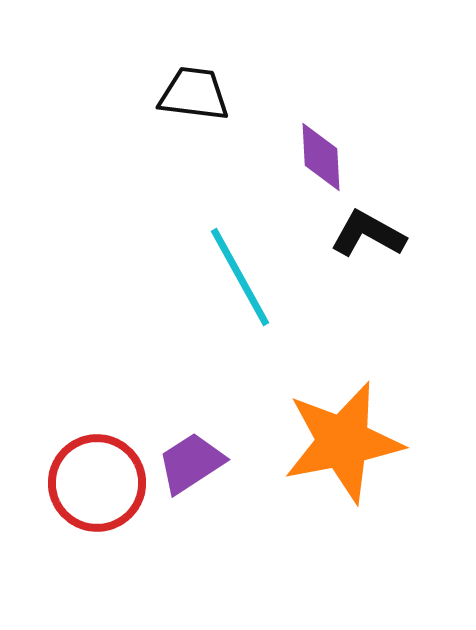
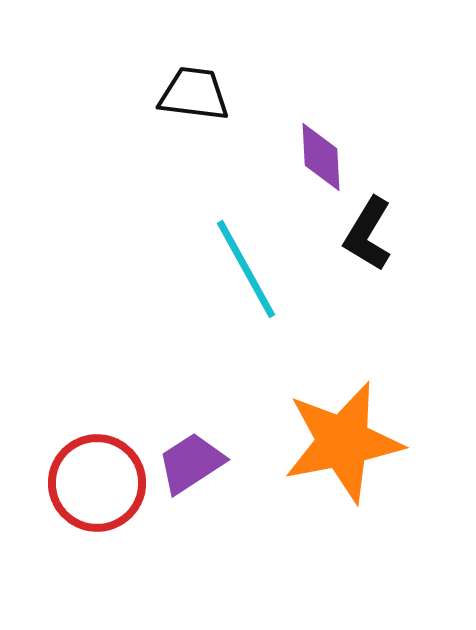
black L-shape: rotated 88 degrees counterclockwise
cyan line: moved 6 px right, 8 px up
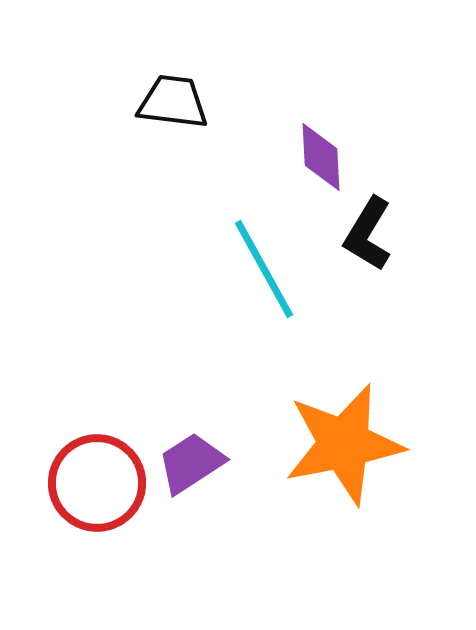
black trapezoid: moved 21 px left, 8 px down
cyan line: moved 18 px right
orange star: moved 1 px right, 2 px down
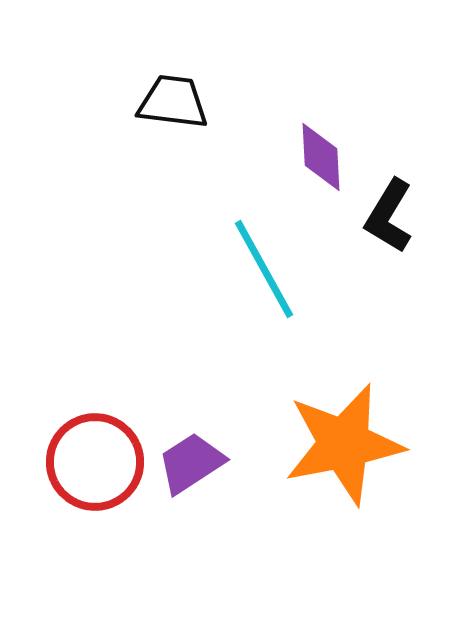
black L-shape: moved 21 px right, 18 px up
red circle: moved 2 px left, 21 px up
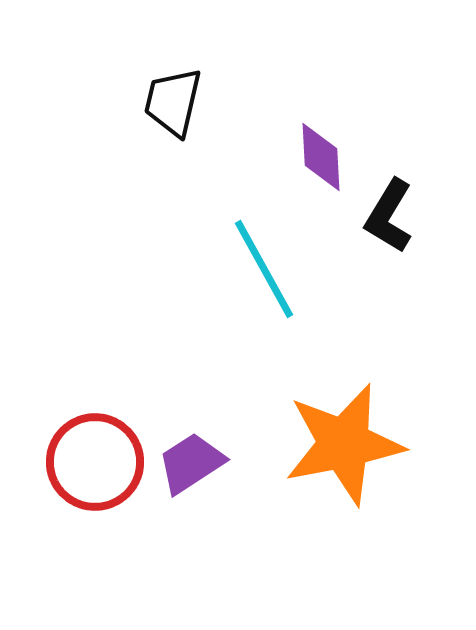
black trapezoid: rotated 84 degrees counterclockwise
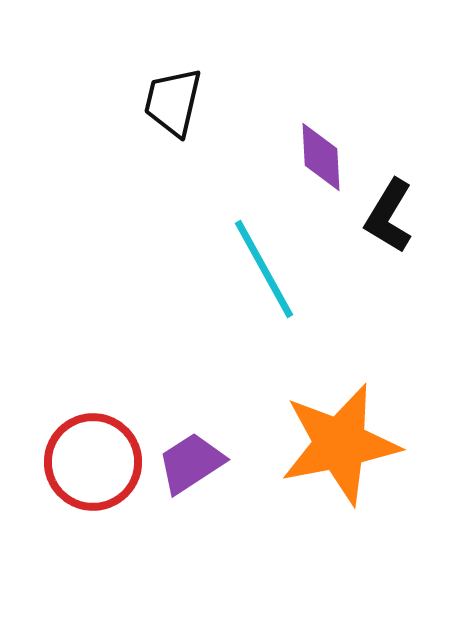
orange star: moved 4 px left
red circle: moved 2 px left
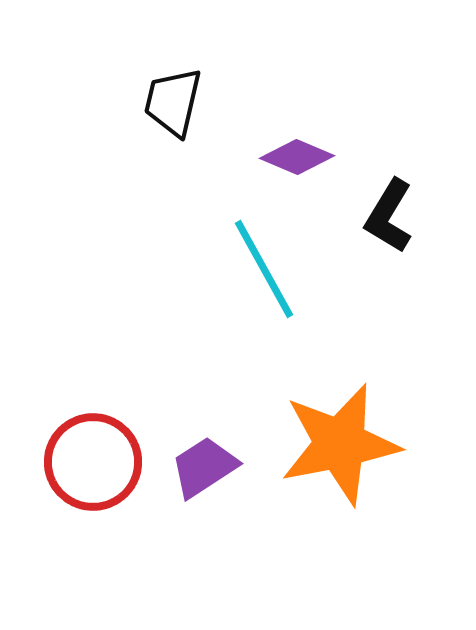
purple diamond: moved 24 px left; rotated 64 degrees counterclockwise
purple trapezoid: moved 13 px right, 4 px down
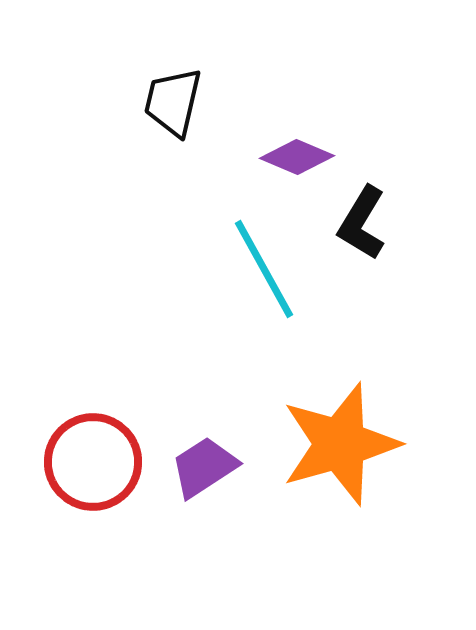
black L-shape: moved 27 px left, 7 px down
orange star: rotated 5 degrees counterclockwise
